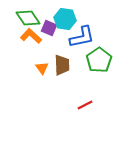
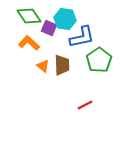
green diamond: moved 1 px right, 2 px up
orange L-shape: moved 2 px left, 7 px down
orange triangle: moved 1 px right, 2 px up; rotated 16 degrees counterclockwise
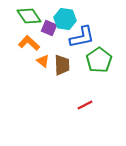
orange triangle: moved 5 px up
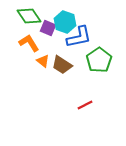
cyan hexagon: moved 3 px down; rotated 10 degrees clockwise
purple square: moved 1 px left
blue L-shape: moved 3 px left
orange L-shape: rotated 15 degrees clockwise
brown trapezoid: rotated 125 degrees clockwise
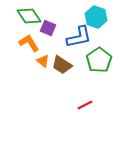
cyan hexagon: moved 31 px right, 5 px up
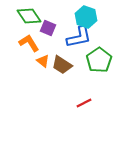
cyan hexagon: moved 10 px left
red line: moved 1 px left, 2 px up
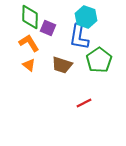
green diamond: moved 1 px right, 1 px down; rotated 35 degrees clockwise
blue L-shape: rotated 112 degrees clockwise
orange triangle: moved 14 px left, 4 px down
brown trapezoid: rotated 15 degrees counterclockwise
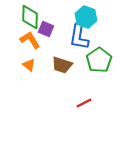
purple square: moved 2 px left, 1 px down
orange L-shape: moved 1 px right, 3 px up
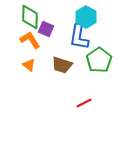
cyan hexagon: rotated 10 degrees clockwise
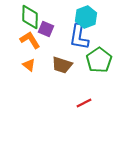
cyan hexagon: rotated 10 degrees clockwise
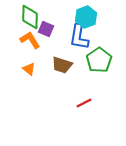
orange triangle: moved 4 px down
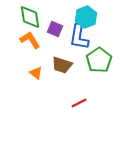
green diamond: rotated 10 degrees counterclockwise
purple square: moved 9 px right
orange triangle: moved 7 px right, 4 px down
red line: moved 5 px left
